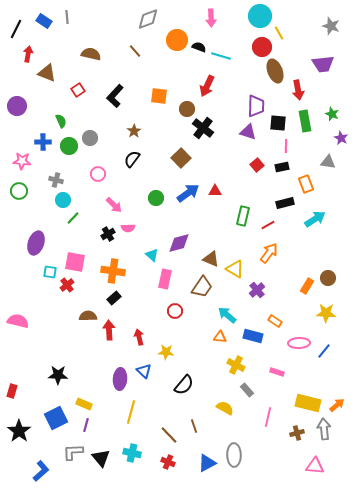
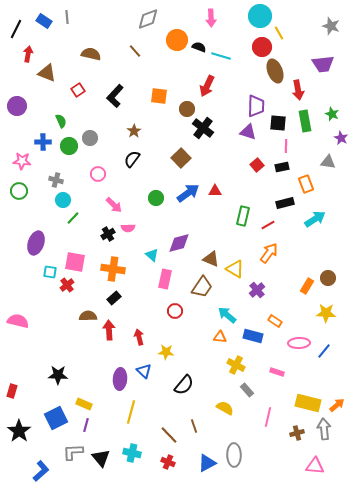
orange cross at (113, 271): moved 2 px up
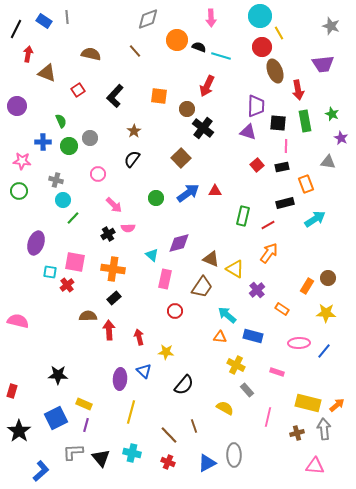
orange rectangle at (275, 321): moved 7 px right, 12 px up
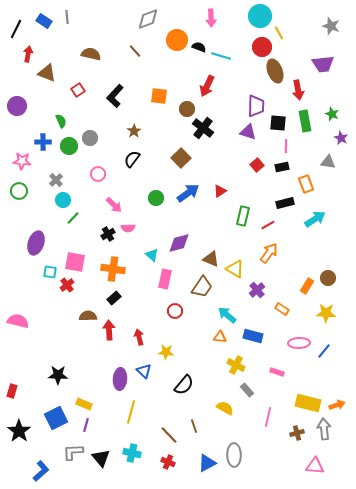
gray cross at (56, 180): rotated 32 degrees clockwise
red triangle at (215, 191): moved 5 px right; rotated 32 degrees counterclockwise
orange arrow at (337, 405): rotated 21 degrees clockwise
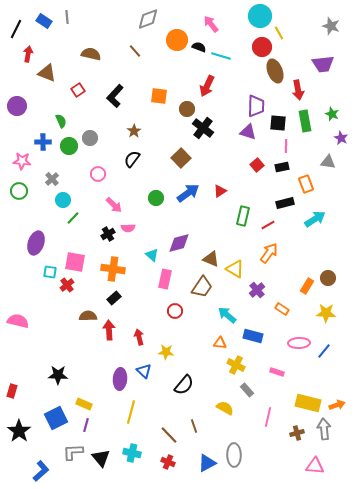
pink arrow at (211, 18): moved 6 px down; rotated 144 degrees clockwise
gray cross at (56, 180): moved 4 px left, 1 px up
orange triangle at (220, 337): moved 6 px down
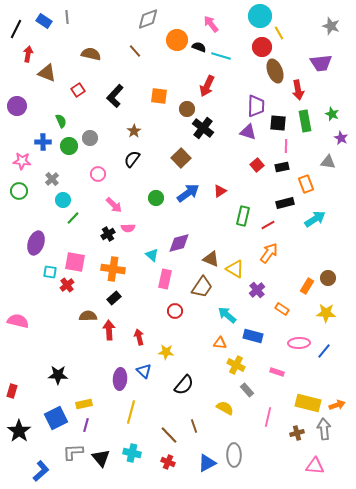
purple trapezoid at (323, 64): moved 2 px left, 1 px up
yellow rectangle at (84, 404): rotated 35 degrees counterclockwise
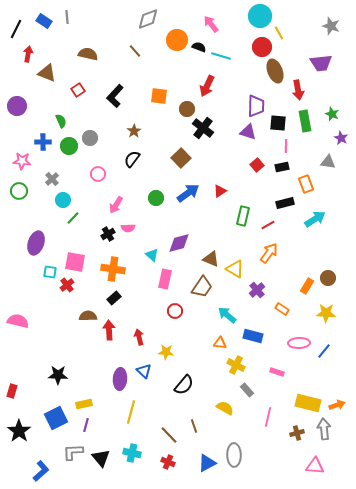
brown semicircle at (91, 54): moved 3 px left
pink arrow at (114, 205): moved 2 px right; rotated 78 degrees clockwise
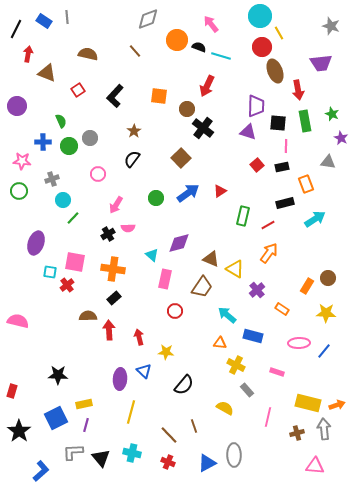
gray cross at (52, 179): rotated 24 degrees clockwise
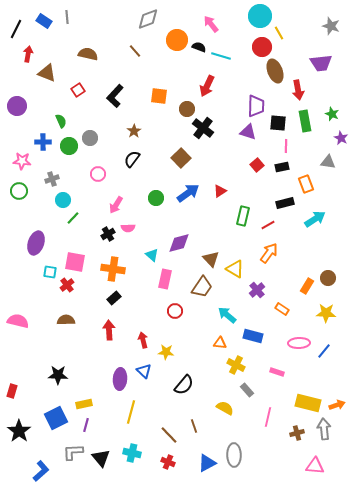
brown triangle at (211, 259): rotated 24 degrees clockwise
brown semicircle at (88, 316): moved 22 px left, 4 px down
red arrow at (139, 337): moved 4 px right, 3 px down
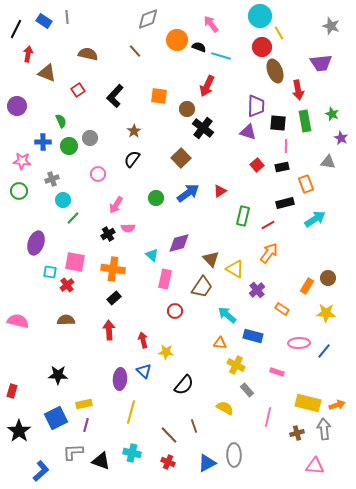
black triangle at (101, 458): moved 3 px down; rotated 30 degrees counterclockwise
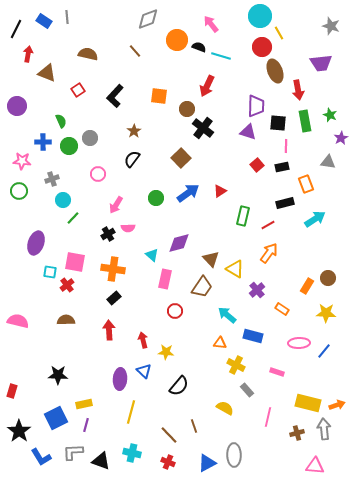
green star at (332, 114): moved 2 px left, 1 px down
purple star at (341, 138): rotated 16 degrees clockwise
black semicircle at (184, 385): moved 5 px left, 1 px down
blue L-shape at (41, 471): moved 14 px up; rotated 100 degrees clockwise
